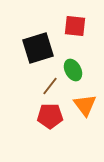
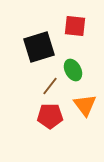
black square: moved 1 px right, 1 px up
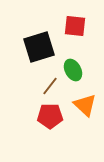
orange triangle: rotated 10 degrees counterclockwise
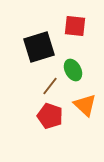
red pentagon: rotated 20 degrees clockwise
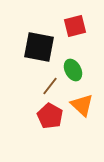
red square: rotated 20 degrees counterclockwise
black square: rotated 28 degrees clockwise
orange triangle: moved 3 px left
red pentagon: rotated 10 degrees clockwise
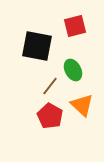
black square: moved 2 px left, 1 px up
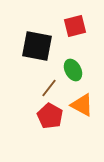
brown line: moved 1 px left, 2 px down
orange triangle: rotated 15 degrees counterclockwise
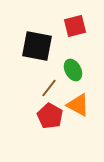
orange triangle: moved 4 px left
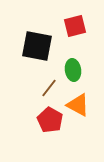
green ellipse: rotated 20 degrees clockwise
red pentagon: moved 4 px down
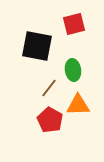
red square: moved 1 px left, 2 px up
orange triangle: rotated 30 degrees counterclockwise
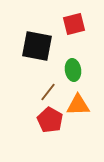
brown line: moved 1 px left, 4 px down
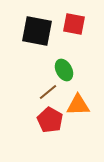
red square: rotated 25 degrees clockwise
black square: moved 15 px up
green ellipse: moved 9 px left; rotated 20 degrees counterclockwise
brown line: rotated 12 degrees clockwise
